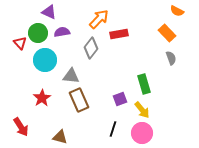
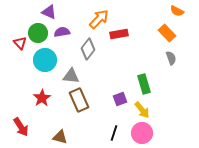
gray diamond: moved 3 px left, 1 px down
black line: moved 1 px right, 4 px down
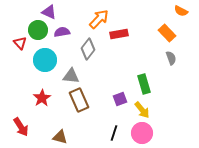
orange semicircle: moved 4 px right
green circle: moved 3 px up
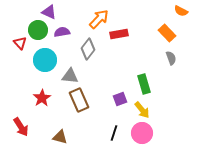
gray triangle: moved 1 px left
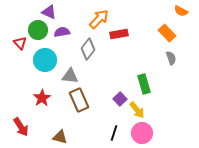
purple square: rotated 24 degrees counterclockwise
yellow arrow: moved 5 px left
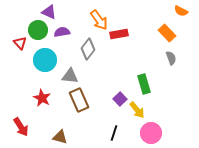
orange arrow: moved 1 px down; rotated 100 degrees clockwise
red star: rotated 12 degrees counterclockwise
pink circle: moved 9 px right
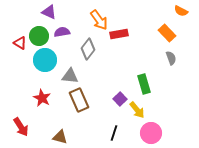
green circle: moved 1 px right, 6 px down
red triangle: rotated 16 degrees counterclockwise
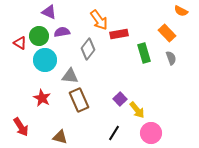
green rectangle: moved 31 px up
black line: rotated 14 degrees clockwise
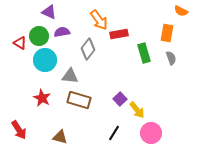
orange rectangle: rotated 54 degrees clockwise
brown rectangle: rotated 50 degrees counterclockwise
red arrow: moved 2 px left, 3 px down
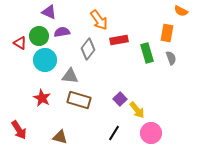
red rectangle: moved 6 px down
green rectangle: moved 3 px right
